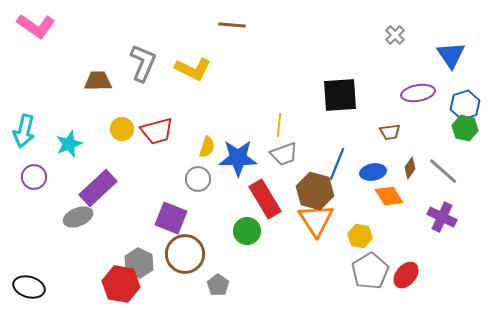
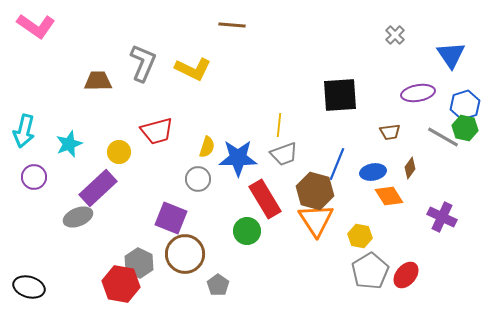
yellow circle at (122, 129): moved 3 px left, 23 px down
gray line at (443, 171): moved 34 px up; rotated 12 degrees counterclockwise
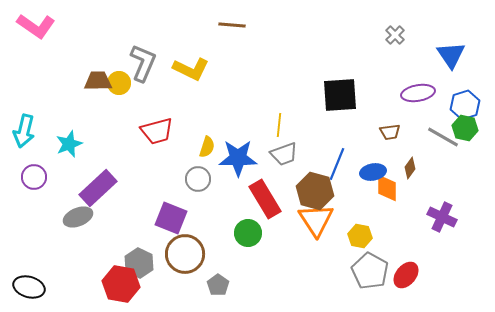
yellow L-shape at (193, 69): moved 2 px left
yellow circle at (119, 152): moved 69 px up
orange diamond at (389, 196): moved 2 px left, 8 px up; rotated 32 degrees clockwise
green circle at (247, 231): moved 1 px right, 2 px down
gray pentagon at (370, 271): rotated 12 degrees counterclockwise
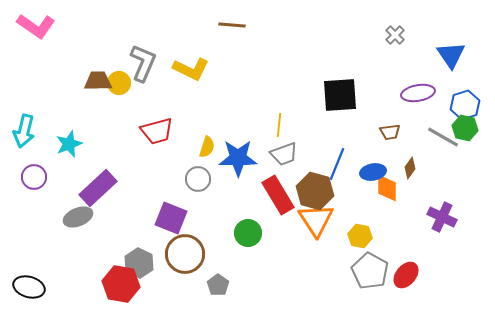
red rectangle at (265, 199): moved 13 px right, 4 px up
